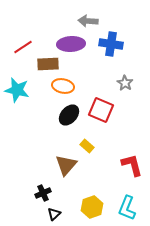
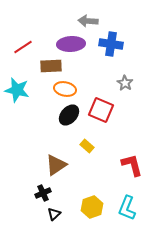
brown rectangle: moved 3 px right, 2 px down
orange ellipse: moved 2 px right, 3 px down
brown triangle: moved 10 px left; rotated 15 degrees clockwise
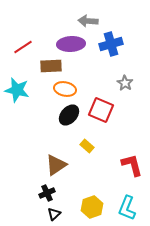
blue cross: rotated 25 degrees counterclockwise
black cross: moved 4 px right
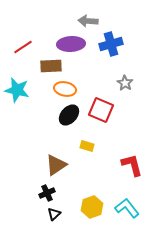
yellow rectangle: rotated 24 degrees counterclockwise
cyan L-shape: rotated 120 degrees clockwise
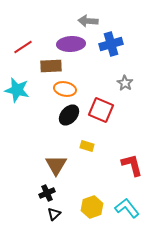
brown triangle: rotated 25 degrees counterclockwise
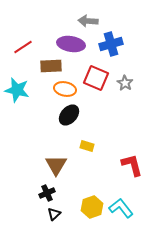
purple ellipse: rotated 12 degrees clockwise
red square: moved 5 px left, 32 px up
cyan L-shape: moved 6 px left
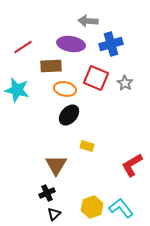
red L-shape: rotated 105 degrees counterclockwise
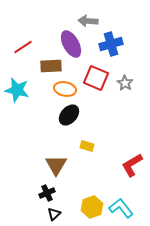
purple ellipse: rotated 52 degrees clockwise
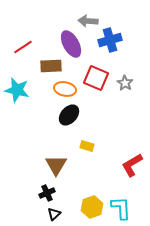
blue cross: moved 1 px left, 4 px up
cyan L-shape: rotated 35 degrees clockwise
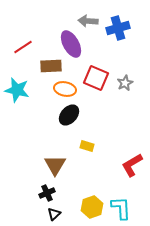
blue cross: moved 8 px right, 12 px up
gray star: rotated 14 degrees clockwise
brown triangle: moved 1 px left
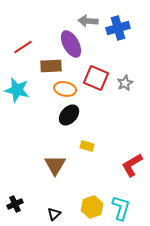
black cross: moved 32 px left, 11 px down
cyan L-shape: rotated 20 degrees clockwise
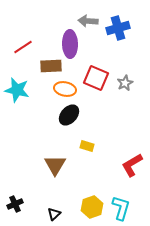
purple ellipse: moved 1 px left; rotated 28 degrees clockwise
